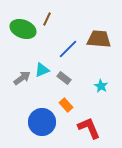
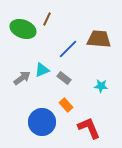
cyan star: rotated 24 degrees counterclockwise
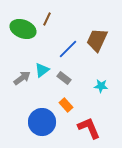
brown trapezoid: moved 2 px left, 1 px down; rotated 70 degrees counterclockwise
cyan triangle: rotated 14 degrees counterclockwise
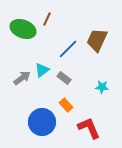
cyan star: moved 1 px right, 1 px down
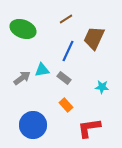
brown line: moved 19 px right; rotated 32 degrees clockwise
brown trapezoid: moved 3 px left, 2 px up
blue line: moved 2 px down; rotated 20 degrees counterclockwise
cyan triangle: rotated 28 degrees clockwise
blue circle: moved 9 px left, 3 px down
red L-shape: rotated 75 degrees counterclockwise
